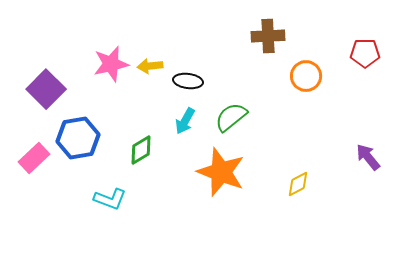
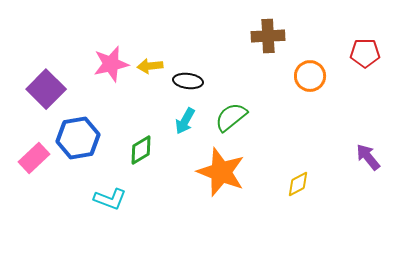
orange circle: moved 4 px right
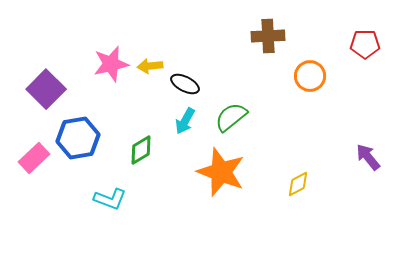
red pentagon: moved 9 px up
black ellipse: moved 3 px left, 3 px down; rotated 20 degrees clockwise
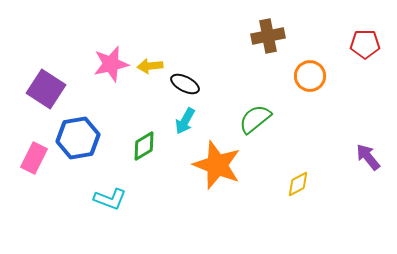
brown cross: rotated 8 degrees counterclockwise
purple square: rotated 12 degrees counterclockwise
green semicircle: moved 24 px right, 2 px down
green diamond: moved 3 px right, 4 px up
pink rectangle: rotated 20 degrees counterclockwise
orange star: moved 4 px left, 7 px up
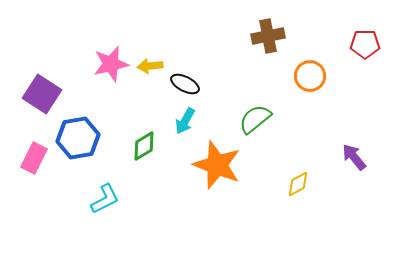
purple square: moved 4 px left, 5 px down
purple arrow: moved 14 px left
cyan L-shape: moved 5 px left; rotated 48 degrees counterclockwise
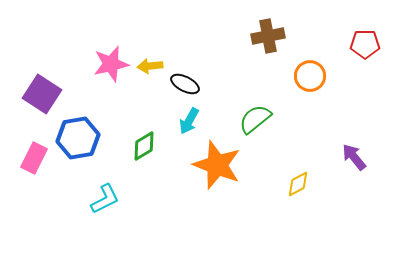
cyan arrow: moved 4 px right
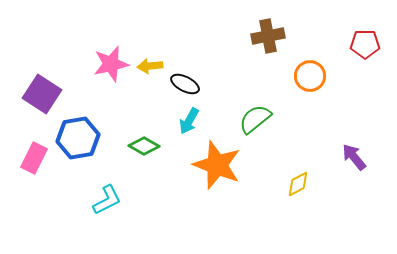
green diamond: rotated 60 degrees clockwise
cyan L-shape: moved 2 px right, 1 px down
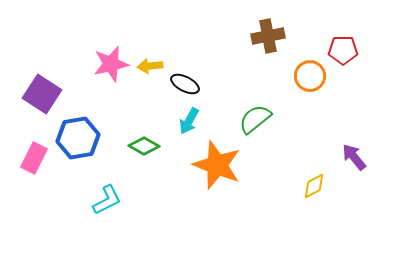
red pentagon: moved 22 px left, 6 px down
yellow diamond: moved 16 px right, 2 px down
